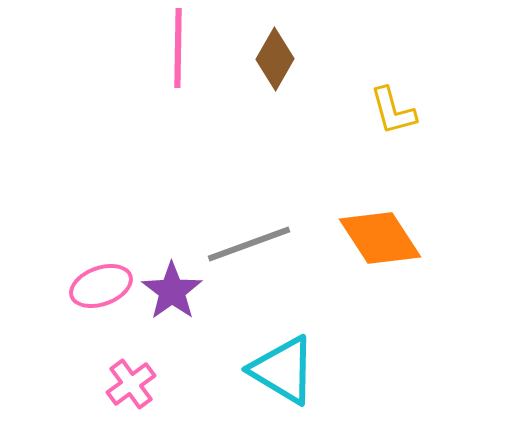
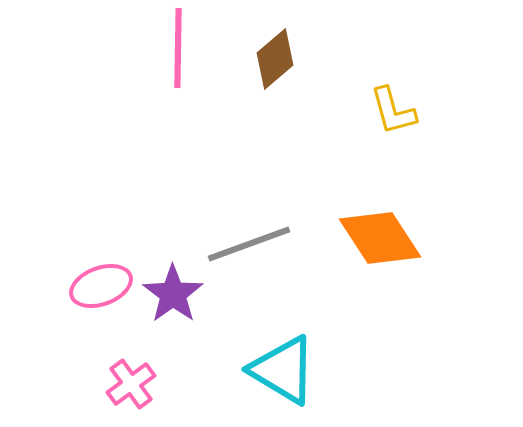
brown diamond: rotated 20 degrees clockwise
purple star: moved 1 px right, 3 px down
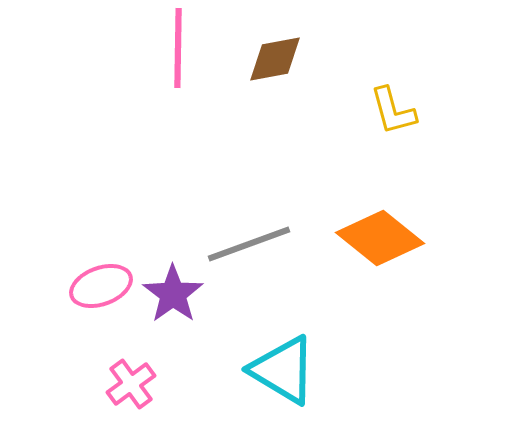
brown diamond: rotated 30 degrees clockwise
orange diamond: rotated 18 degrees counterclockwise
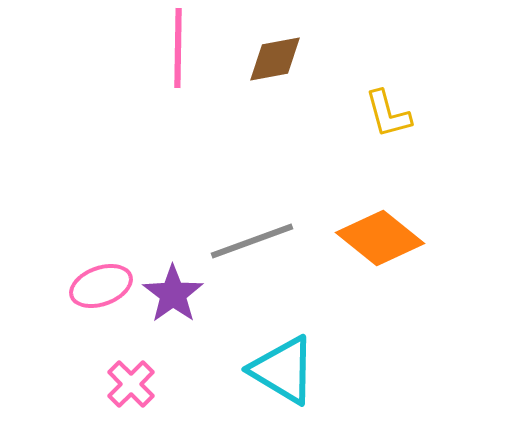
yellow L-shape: moved 5 px left, 3 px down
gray line: moved 3 px right, 3 px up
pink cross: rotated 9 degrees counterclockwise
